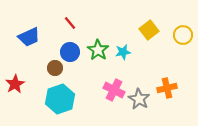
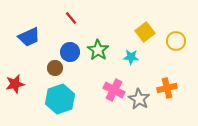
red line: moved 1 px right, 5 px up
yellow square: moved 4 px left, 2 px down
yellow circle: moved 7 px left, 6 px down
cyan star: moved 8 px right, 5 px down; rotated 14 degrees clockwise
red star: rotated 18 degrees clockwise
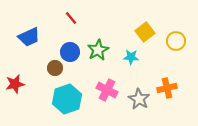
green star: rotated 10 degrees clockwise
pink cross: moved 7 px left
cyan hexagon: moved 7 px right
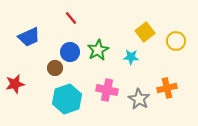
pink cross: rotated 15 degrees counterclockwise
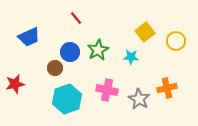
red line: moved 5 px right
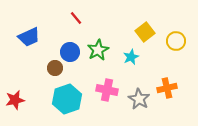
cyan star: rotated 28 degrees counterclockwise
red star: moved 16 px down
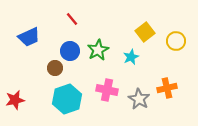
red line: moved 4 px left, 1 px down
blue circle: moved 1 px up
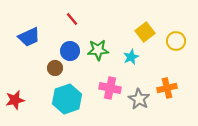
green star: rotated 25 degrees clockwise
pink cross: moved 3 px right, 2 px up
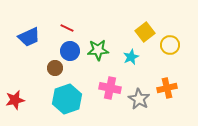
red line: moved 5 px left, 9 px down; rotated 24 degrees counterclockwise
yellow circle: moved 6 px left, 4 px down
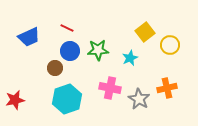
cyan star: moved 1 px left, 1 px down
